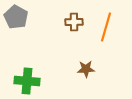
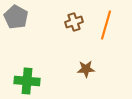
brown cross: rotated 18 degrees counterclockwise
orange line: moved 2 px up
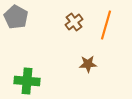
brown cross: rotated 18 degrees counterclockwise
brown star: moved 2 px right, 5 px up
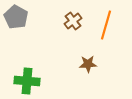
brown cross: moved 1 px left, 1 px up
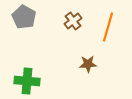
gray pentagon: moved 8 px right
orange line: moved 2 px right, 2 px down
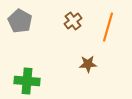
gray pentagon: moved 4 px left, 4 px down
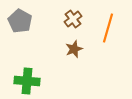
brown cross: moved 2 px up
orange line: moved 1 px down
brown star: moved 14 px left, 15 px up; rotated 18 degrees counterclockwise
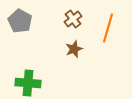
green cross: moved 1 px right, 2 px down
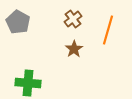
gray pentagon: moved 2 px left, 1 px down
orange line: moved 2 px down
brown star: rotated 12 degrees counterclockwise
